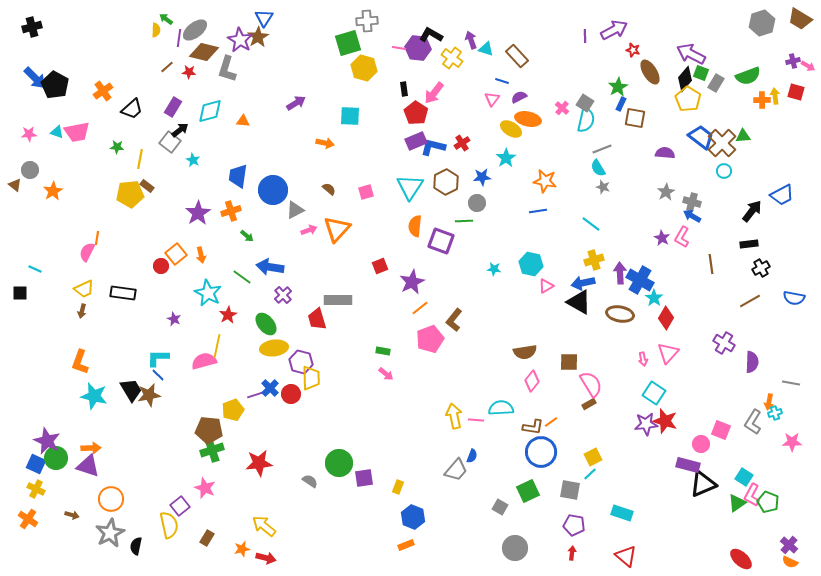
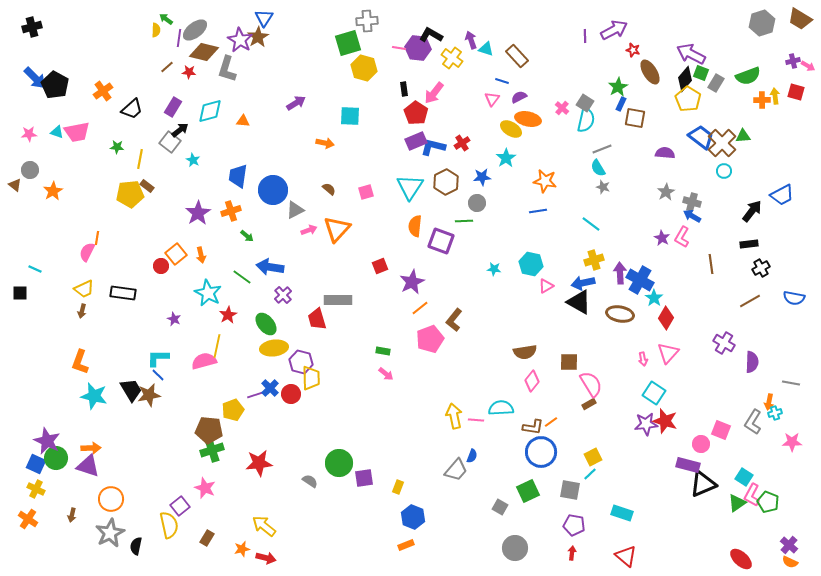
brown arrow at (72, 515): rotated 88 degrees clockwise
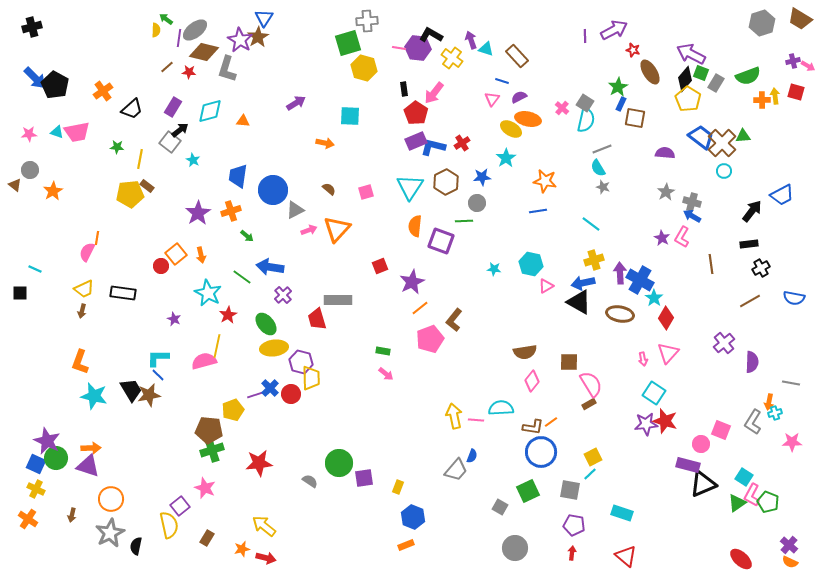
purple cross at (724, 343): rotated 20 degrees clockwise
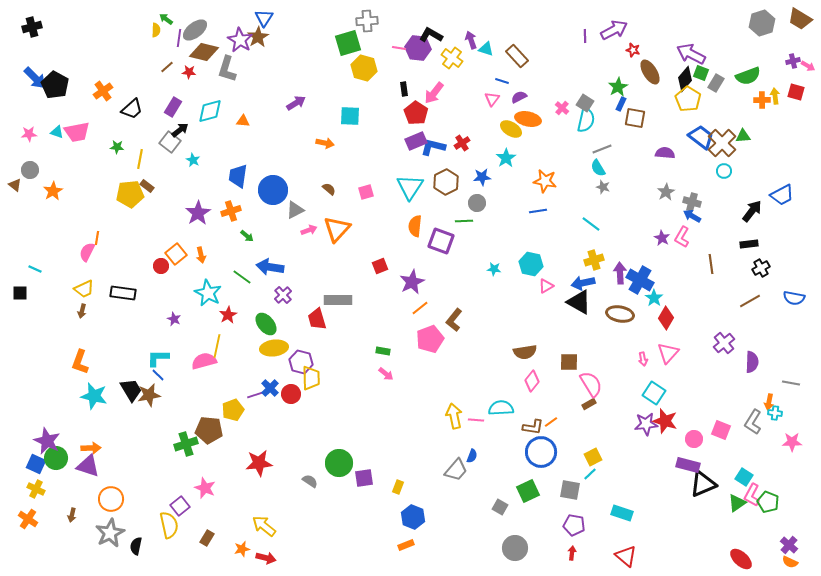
cyan cross at (775, 413): rotated 24 degrees clockwise
pink circle at (701, 444): moved 7 px left, 5 px up
green cross at (212, 450): moved 26 px left, 6 px up
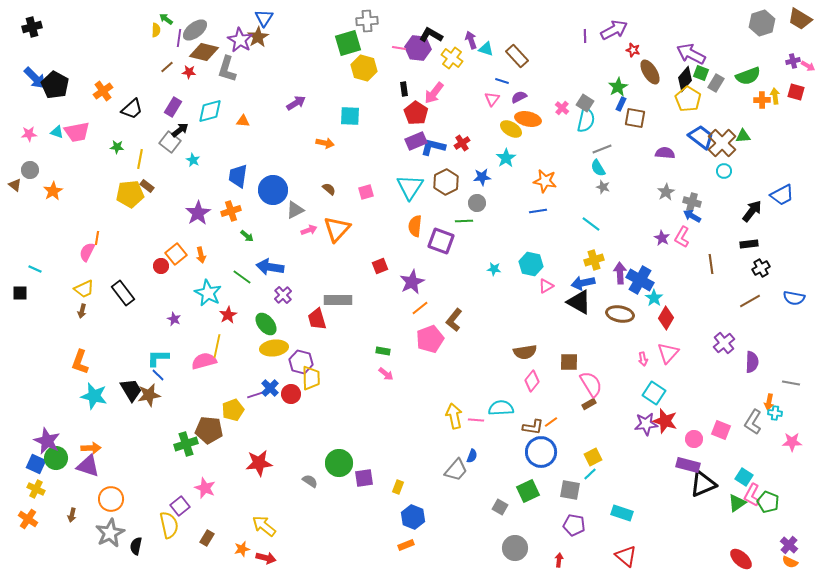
black rectangle at (123, 293): rotated 45 degrees clockwise
red arrow at (572, 553): moved 13 px left, 7 px down
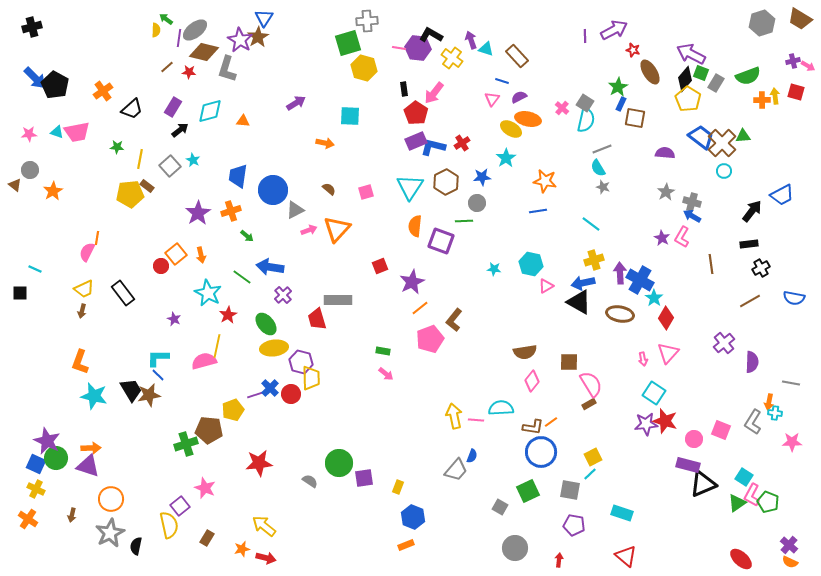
gray square at (170, 142): moved 24 px down; rotated 10 degrees clockwise
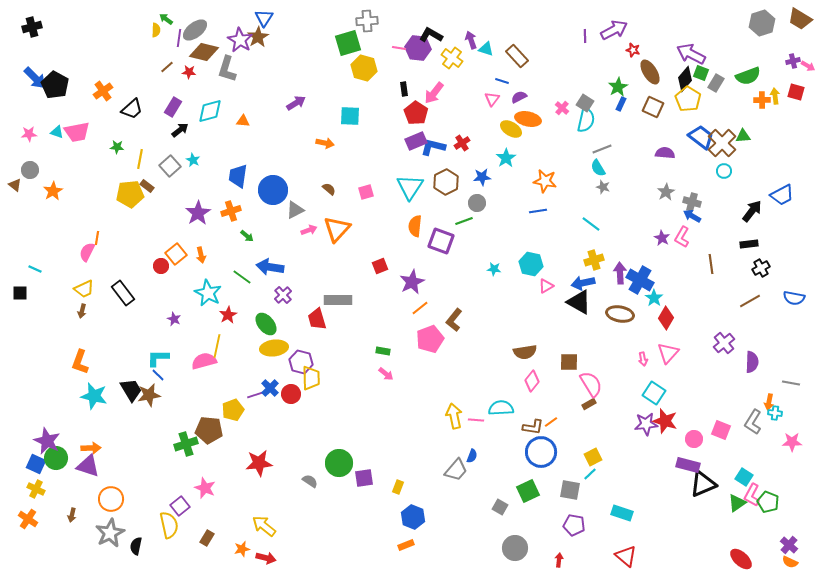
brown square at (635, 118): moved 18 px right, 11 px up; rotated 15 degrees clockwise
green line at (464, 221): rotated 18 degrees counterclockwise
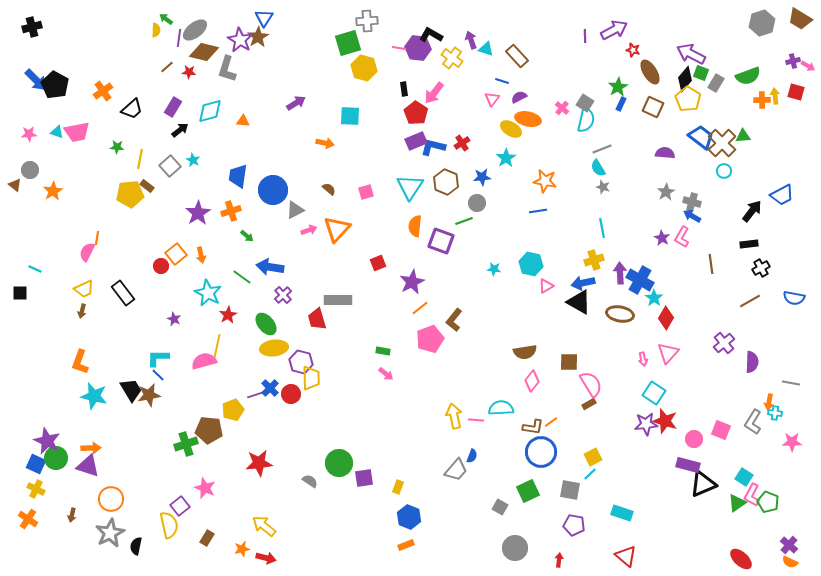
blue arrow at (35, 78): moved 1 px right, 2 px down
brown hexagon at (446, 182): rotated 10 degrees counterclockwise
cyan line at (591, 224): moved 11 px right, 4 px down; rotated 42 degrees clockwise
red square at (380, 266): moved 2 px left, 3 px up
blue hexagon at (413, 517): moved 4 px left
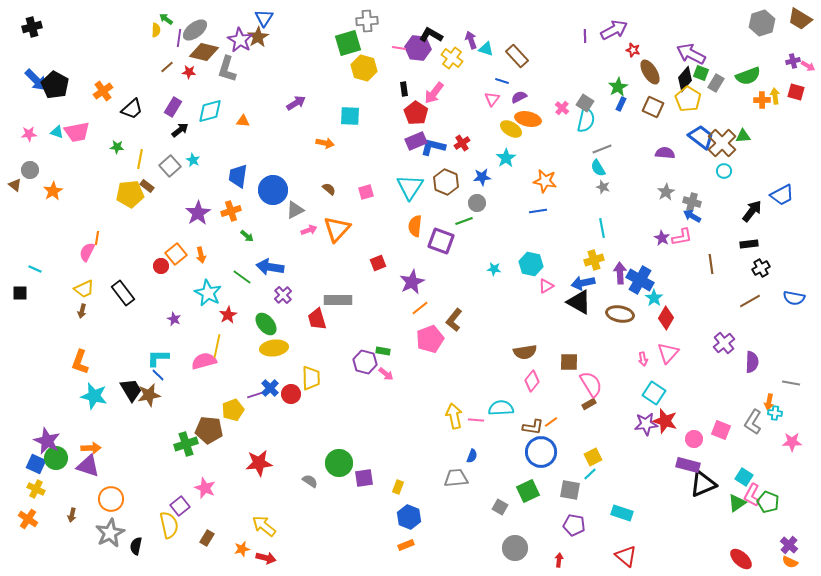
pink L-shape at (682, 237): rotated 130 degrees counterclockwise
purple hexagon at (301, 362): moved 64 px right
gray trapezoid at (456, 470): moved 8 px down; rotated 135 degrees counterclockwise
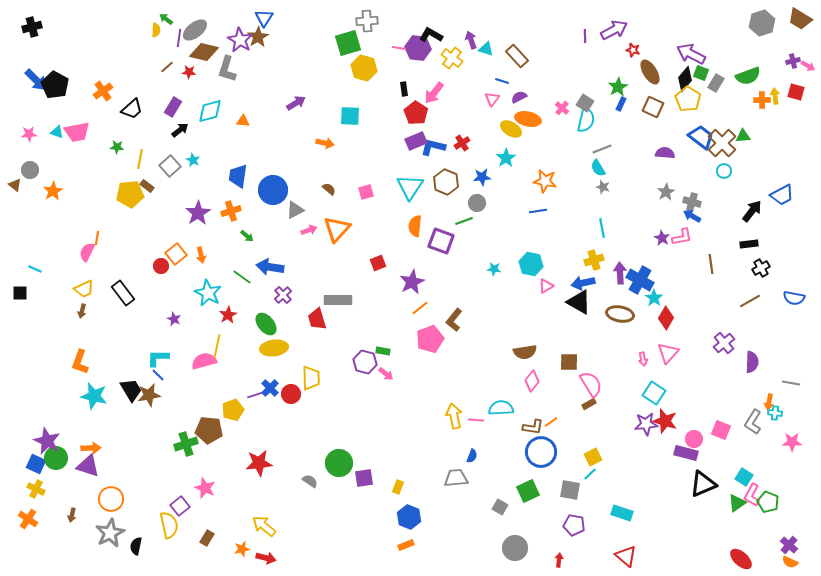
purple rectangle at (688, 465): moved 2 px left, 12 px up
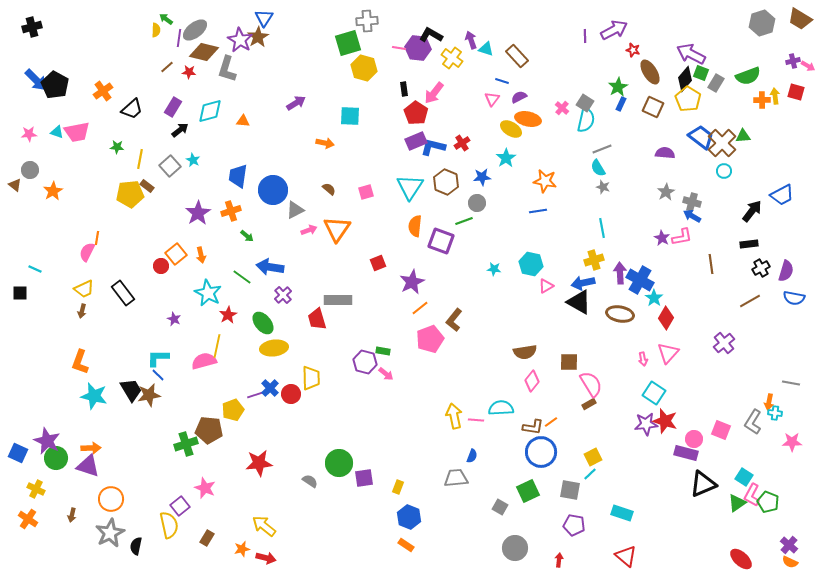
orange triangle at (337, 229): rotated 8 degrees counterclockwise
green ellipse at (266, 324): moved 3 px left, 1 px up
purple semicircle at (752, 362): moved 34 px right, 91 px up; rotated 15 degrees clockwise
blue square at (36, 464): moved 18 px left, 11 px up
orange rectangle at (406, 545): rotated 56 degrees clockwise
